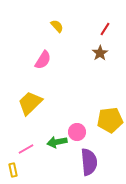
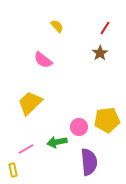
red line: moved 1 px up
pink semicircle: rotated 96 degrees clockwise
yellow pentagon: moved 3 px left
pink circle: moved 2 px right, 5 px up
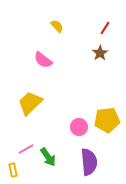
green arrow: moved 9 px left, 15 px down; rotated 114 degrees counterclockwise
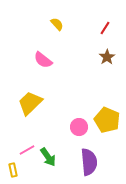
yellow semicircle: moved 2 px up
brown star: moved 7 px right, 4 px down
yellow pentagon: rotated 30 degrees clockwise
pink line: moved 1 px right, 1 px down
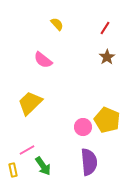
pink circle: moved 4 px right
green arrow: moved 5 px left, 9 px down
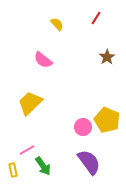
red line: moved 9 px left, 10 px up
purple semicircle: rotated 32 degrees counterclockwise
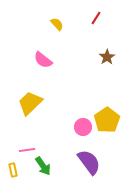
yellow pentagon: rotated 15 degrees clockwise
pink line: rotated 21 degrees clockwise
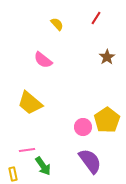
yellow trapezoid: rotated 96 degrees counterclockwise
purple semicircle: moved 1 px right, 1 px up
yellow rectangle: moved 4 px down
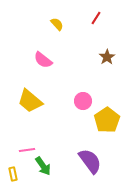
yellow trapezoid: moved 2 px up
pink circle: moved 26 px up
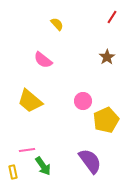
red line: moved 16 px right, 1 px up
yellow pentagon: moved 1 px left; rotated 10 degrees clockwise
yellow rectangle: moved 2 px up
